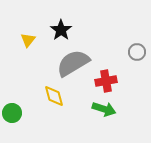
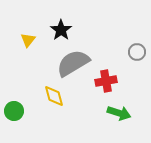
green arrow: moved 15 px right, 4 px down
green circle: moved 2 px right, 2 px up
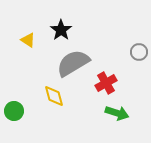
yellow triangle: rotated 35 degrees counterclockwise
gray circle: moved 2 px right
red cross: moved 2 px down; rotated 20 degrees counterclockwise
green arrow: moved 2 px left
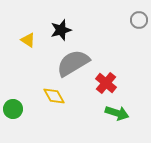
black star: rotated 20 degrees clockwise
gray circle: moved 32 px up
red cross: rotated 20 degrees counterclockwise
yellow diamond: rotated 15 degrees counterclockwise
green circle: moved 1 px left, 2 px up
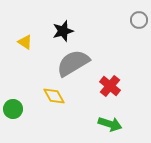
black star: moved 2 px right, 1 px down
yellow triangle: moved 3 px left, 2 px down
red cross: moved 4 px right, 3 px down
green arrow: moved 7 px left, 11 px down
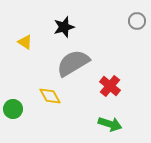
gray circle: moved 2 px left, 1 px down
black star: moved 1 px right, 4 px up
yellow diamond: moved 4 px left
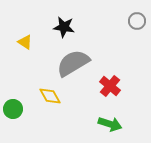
black star: rotated 25 degrees clockwise
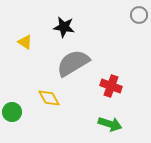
gray circle: moved 2 px right, 6 px up
red cross: moved 1 px right; rotated 20 degrees counterclockwise
yellow diamond: moved 1 px left, 2 px down
green circle: moved 1 px left, 3 px down
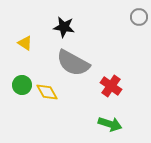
gray circle: moved 2 px down
yellow triangle: moved 1 px down
gray semicircle: rotated 120 degrees counterclockwise
red cross: rotated 15 degrees clockwise
yellow diamond: moved 2 px left, 6 px up
green circle: moved 10 px right, 27 px up
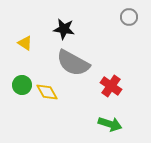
gray circle: moved 10 px left
black star: moved 2 px down
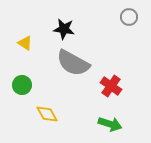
yellow diamond: moved 22 px down
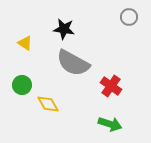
yellow diamond: moved 1 px right, 10 px up
